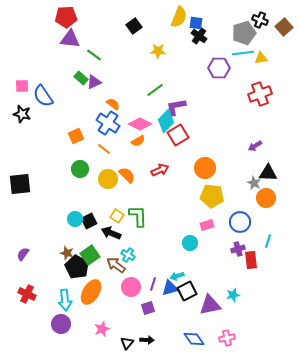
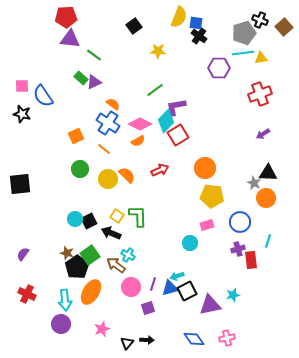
purple arrow at (255, 146): moved 8 px right, 12 px up
black pentagon at (77, 267): rotated 10 degrees clockwise
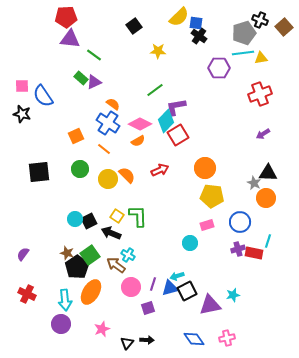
yellow semicircle at (179, 17): rotated 25 degrees clockwise
black square at (20, 184): moved 19 px right, 12 px up
red rectangle at (251, 260): moved 3 px right, 7 px up; rotated 72 degrees counterclockwise
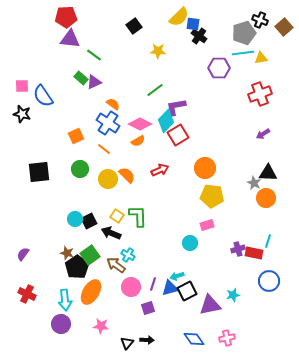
blue square at (196, 23): moved 3 px left, 1 px down
blue circle at (240, 222): moved 29 px right, 59 px down
pink star at (102, 329): moved 1 px left, 3 px up; rotated 28 degrees clockwise
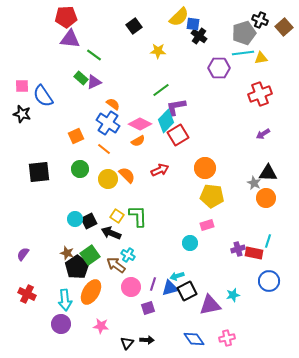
green line at (155, 90): moved 6 px right
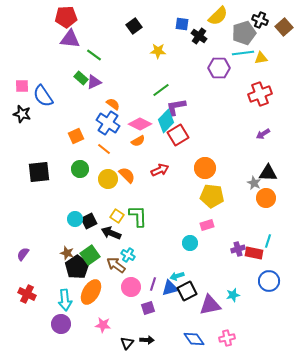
yellow semicircle at (179, 17): moved 39 px right, 1 px up
blue square at (193, 24): moved 11 px left
pink star at (101, 326): moved 2 px right, 1 px up
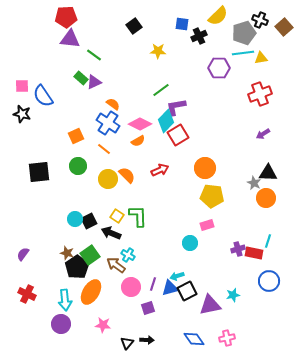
black cross at (199, 36): rotated 28 degrees clockwise
green circle at (80, 169): moved 2 px left, 3 px up
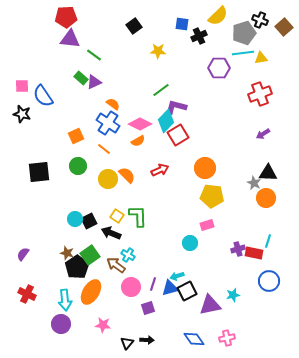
purple L-shape at (176, 107): rotated 25 degrees clockwise
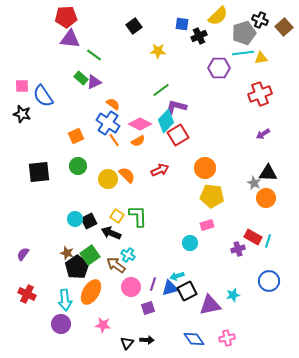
orange line at (104, 149): moved 10 px right, 9 px up; rotated 16 degrees clockwise
red rectangle at (254, 253): moved 1 px left, 16 px up; rotated 18 degrees clockwise
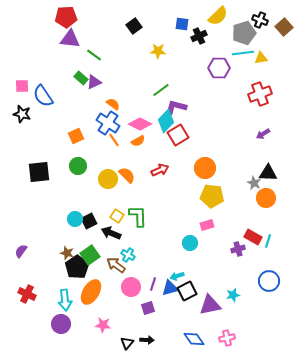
purple semicircle at (23, 254): moved 2 px left, 3 px up
